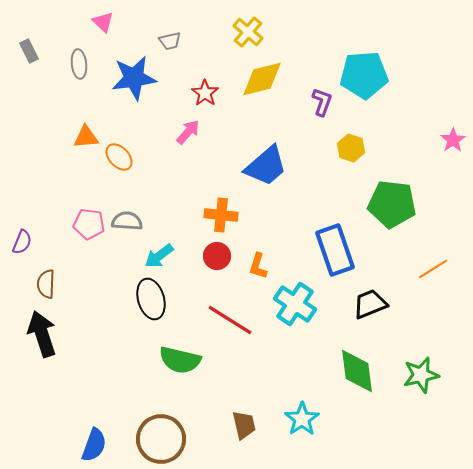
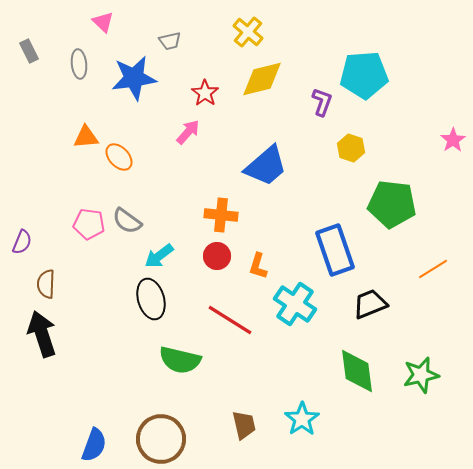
gray semicircle: rotated 148 degrees counterclockwise
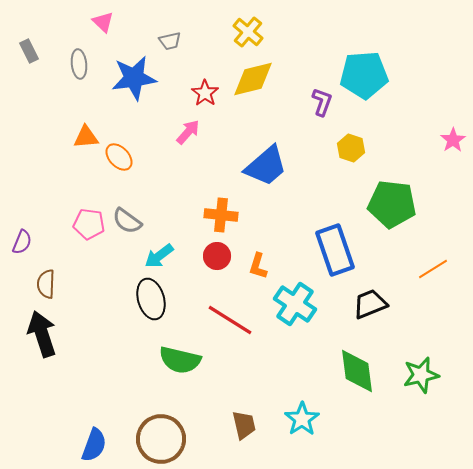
yellow diamond: moved 9 px left
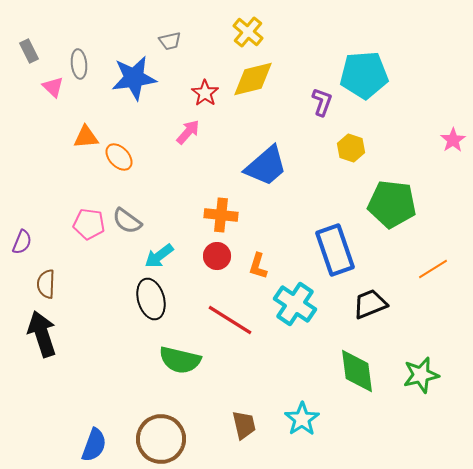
pink triangle: moved 50 px left, 65 px down
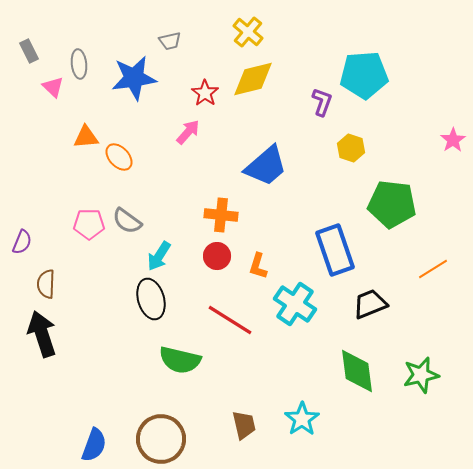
pink pentagon: rotated 8 degrees counterclockwise
cyan arrow: rotated 20 degrees counterclockwise
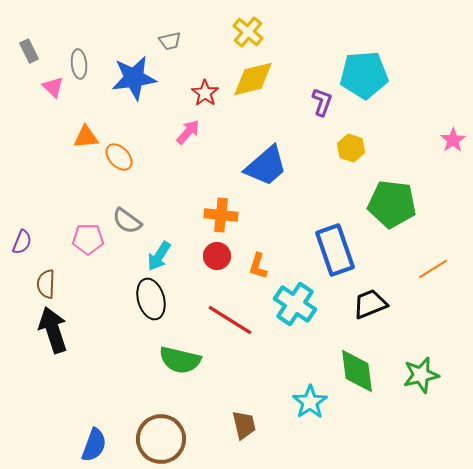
pink pentagon: moved 1 px left, 15 px down
black arrow: moved 11 px right, 4 px up
cyan star: moved 8 px right, 17 px up
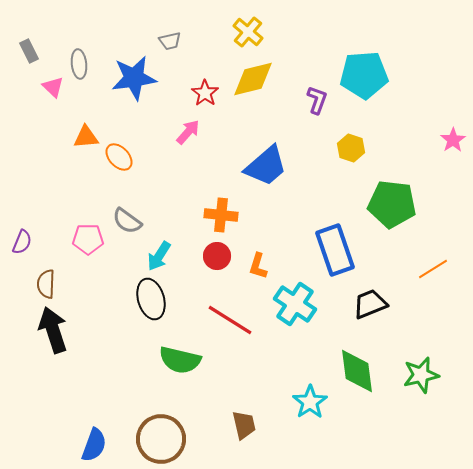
purple L-shape: moved 5 px left, 2 px up
